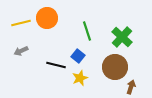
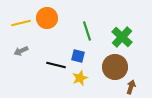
blue square: rotated 24 degrees counterclockwise
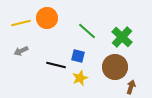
green line: rotated 30 degrees counterclockwise
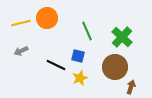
green line: rotated 24 degrees clockwise
black line: rotated 12 degrees clockwise
